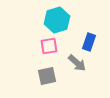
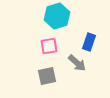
cyan hexagon: moved 4 px up
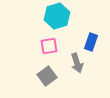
blue rectangle: moved 2 px right
gray arrow: rotated 30 degrees clockwise
gray square: rotated 24 degrees counterclockwise
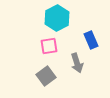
cyan hexagon: moved 2 px down; rotated 10 degrees counterclockwise
blue rectangle: moved 2 px up; rotated 42 degrees counterclockwise
gray square: moved 1 px left
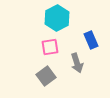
pink square: moved 1 px right, 1 px down
